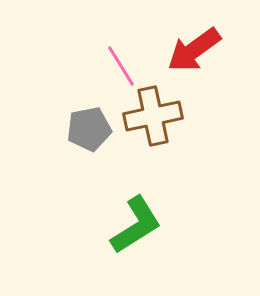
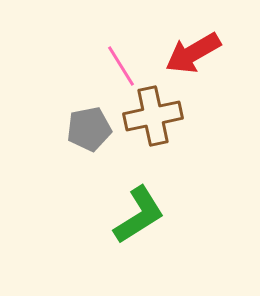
red arrow: moved 1 px left, 3 px down; rotated 6 degrees clockwise
green L-shape: moved 3 px right, 10 px up
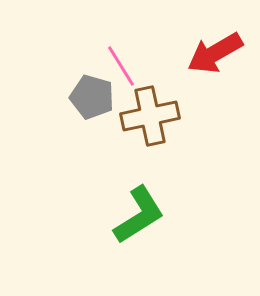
red arrow: moved 22 px right
brown cross: moved 3 px left
gray pentagon: moved 3 px right, 32 px up; rotated 27 degrees clockwise
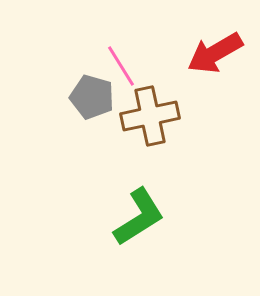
green L-shape: moved 2 px down
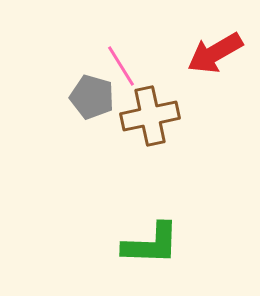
green L-shape: moved 12 px right, 27 px down; rotated 34 degrees clockwise
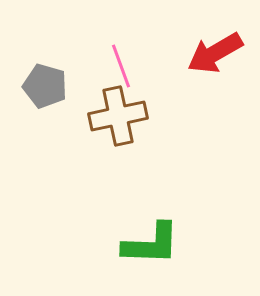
pink line: rotated 12 degrees clockwise
gray pentagon: moved 47 px left, 11 px up
brown cross: moved 32 px left
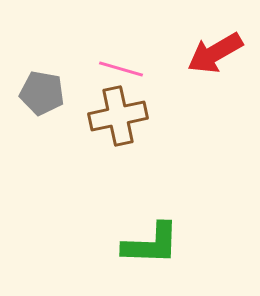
pink line: moved 3 px down; rotated 54 degrees counterclockwise
gray pentagon: moved 3 px left, 7 px down; rotated 6 degrees counterclockwise
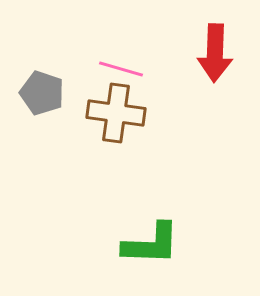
red arrow: rotated 58 degrees counterclockwise
gray pentagon: rotated 9 degrees clockwise
brown cross: moved 2 px left, 3 px up; rotated 20 degrees clockwise
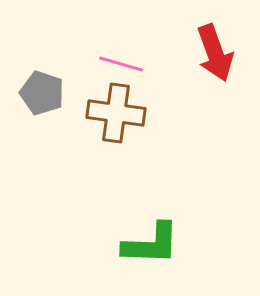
red arrow: rotated 22 degrees counterclockwise
pink line: moved 5 px up
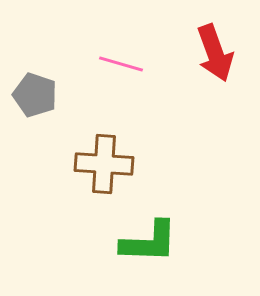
gray pentagon: moved 7 px left, 2 px down
brown cross: moved 12 px left, 51 px down; rotated 4 degrees counterclockwise
green L-shape: moved 2 px left, 2 px up
